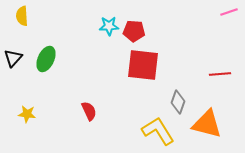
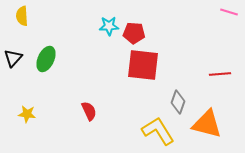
pink line: rotated 36 degrees clockwise
red pentagon: moved 2 px down
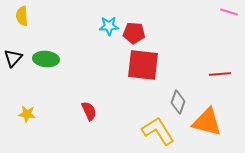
green ellipse: rotated 70 degrees clockwise
orange triangle: moved 2 px up
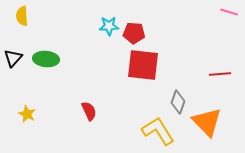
yellow star: rotated 18 degrees clockwise
orange triangle: rotated 32 degrees clockwise
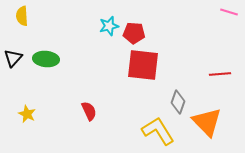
cyan star: rotated 12 degrees counterclockwise
